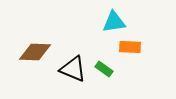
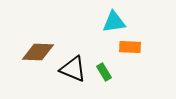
brown diamond: moved 3 px right
green rectangle: moved 3 px down; rotated 24 degrees clockwise
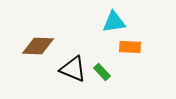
brown diamond: moved 6 px up
green rectangle: moved 2 px left; rotated 12 degrees counterclockwise
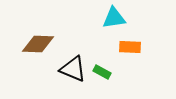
cyan triangle: moved 4 px up
brown diamond: moved 2 px up
green rectangle: rotated 18 degrees counterclockwise
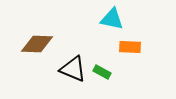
cyan triangle: moved 2 px left, 1 px down; rotated 20 degrees clockwise
brown diamond: moved 1 px left
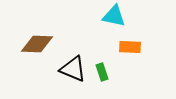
cyan triangle: moved 2 px right, 3 px up
green rectangle: rotated 42 degrees clockwise
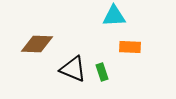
cyan triangle: rotated 15 degrees counterclockwise
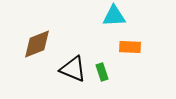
brown diamond: rotated 24 degrees counterclockwise
